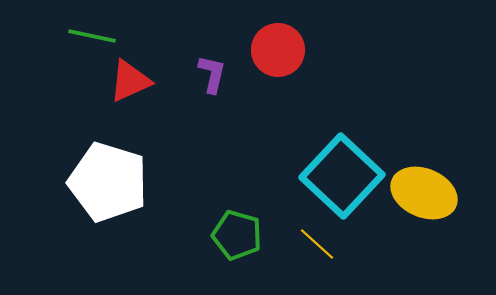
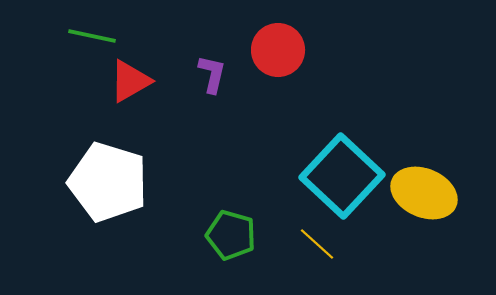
red triangle: rotated 6 degrees counterclockwise
green pentagon: moved 6 px left
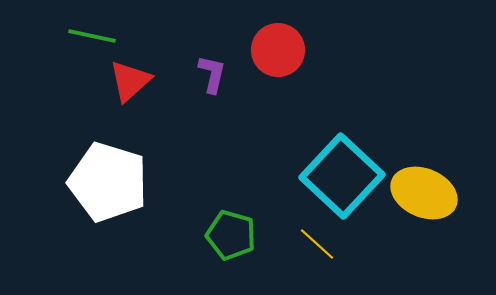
red triangle: rotated 12 degrees counterclockwise
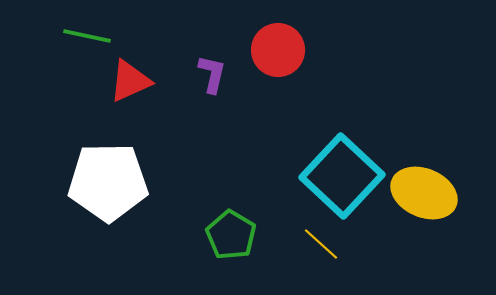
green line: moved 5 px left
red triangle: rotated 18 degrees clockwise
white pentagon: rotated 18 degrees counterclockwise
green pentagon: rotated 15 degrees clockwise
yellow line: moved 4 px right
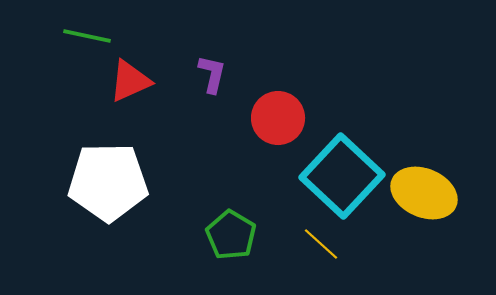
red circle: moved 68 px down
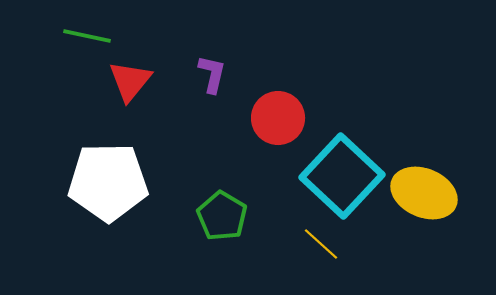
red triangle: rotated 27 degrees counterclockwise
green pentagon: moved 9 px left, 19 px up
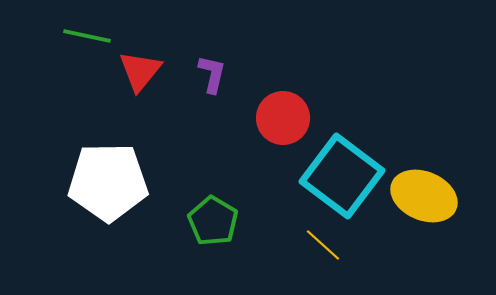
red triangle: moved 10 px right, 10 px up
red circle: moved 5 px right
cyan square: rotated 6 degrees counterclockwise
yellow ellipse: moved 3 px down
green pentagon: moved 9 px left, 5 px down
yellow line: moved 2 px right, 1 px down
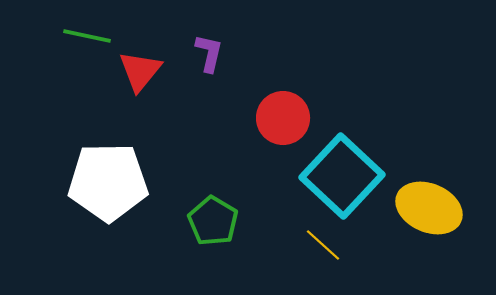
purple L-shape: moved 3 px left, 21 px up
cyan square: rotated 6 degrees clockwise
yellow ellipse: moved 5 px right, 12 px down
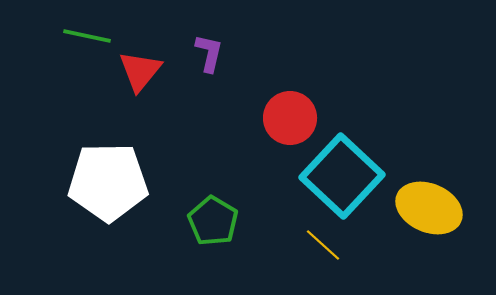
red circle: moved 7 px right
